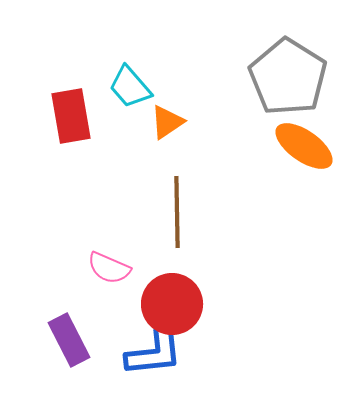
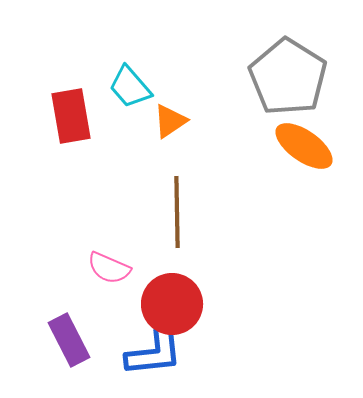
orange triangle: moved 3 px right, 1 px up
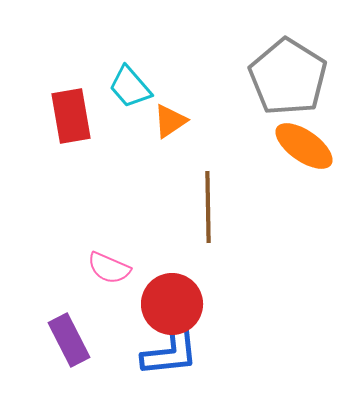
brown line: moved 31 px right, 5 px up
blue L-shape: moved 16 px right
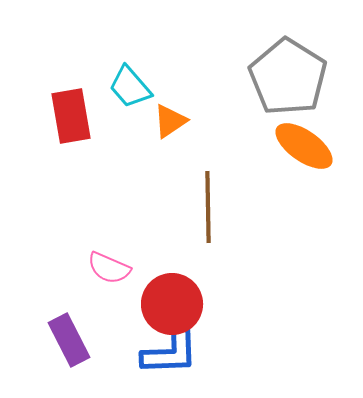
blue L-shape: rotated 4 degrees clockwise
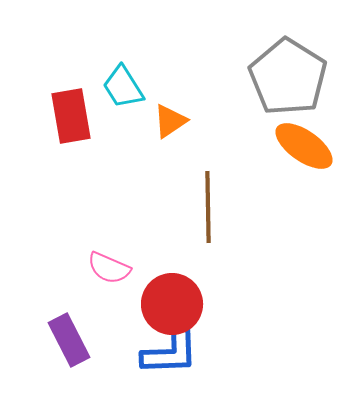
cyan trapezoid: moved 7 px left; rotated 9 degrees clockwise
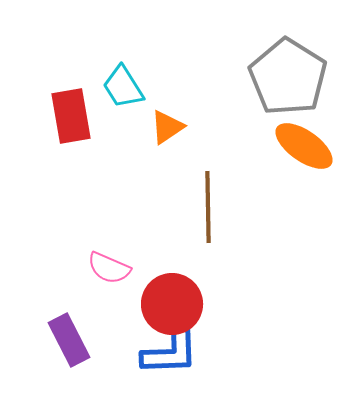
orange triangle: moved 3 px left, 6 px down
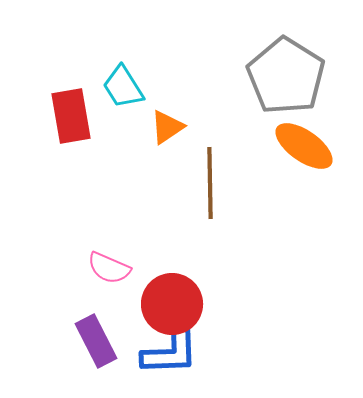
gray pentagon: moved 2 px left, 1 px up
brown line: moved 2 px right, 24 px up
purple rectangle: moved 27 px right, 1 px down
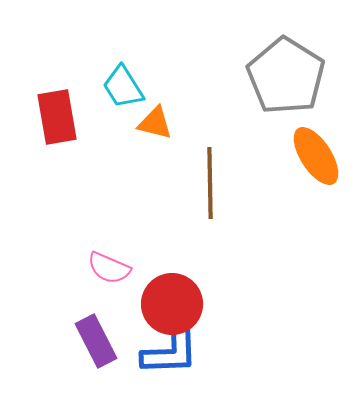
red rectangle: moved 14 px left, 1 px down
orange triangle: moved 12 px left, 4 px up; rotated 48 degrees clockwise
orange ellipse: moved 12 px right, 10 px down; rotated 22 degrees clockwise
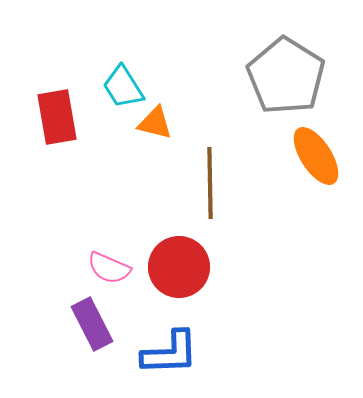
red circle: moved 7 px right, 37 px up
purple rectangle: moved 4 px left, 17 px up
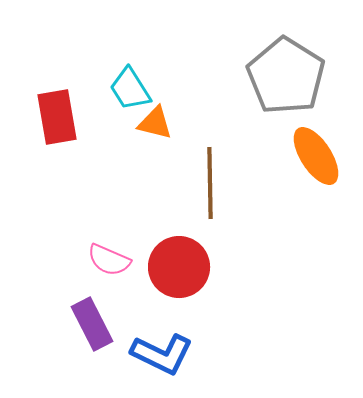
cyan trapezoid: moved 7 px right, 2 px down
pink semicircle: moved 8 px up
blue L-shape: moved 8 px left, 1 px down; rotated 28 degrees clockwise
